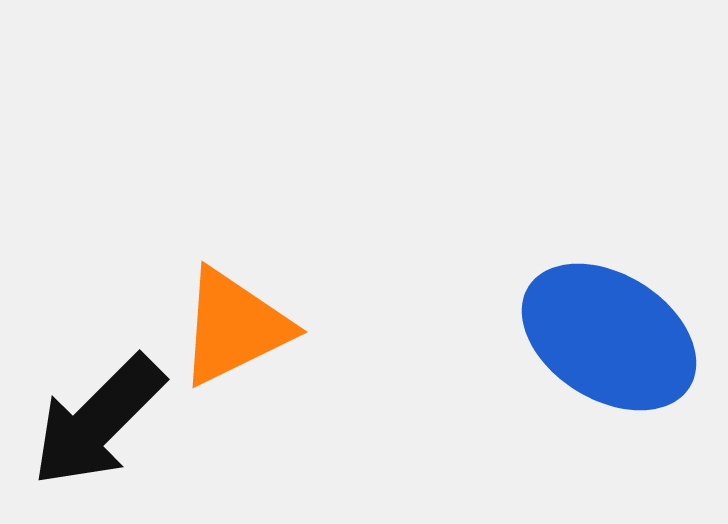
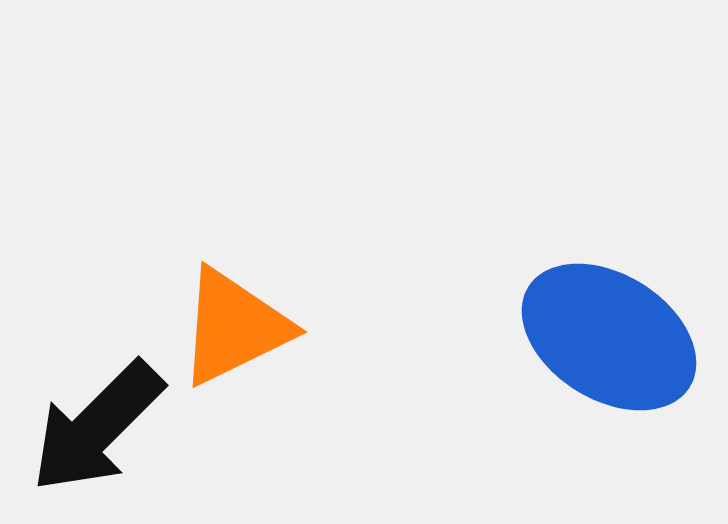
black arrow: moved 1 px left, 6 px down
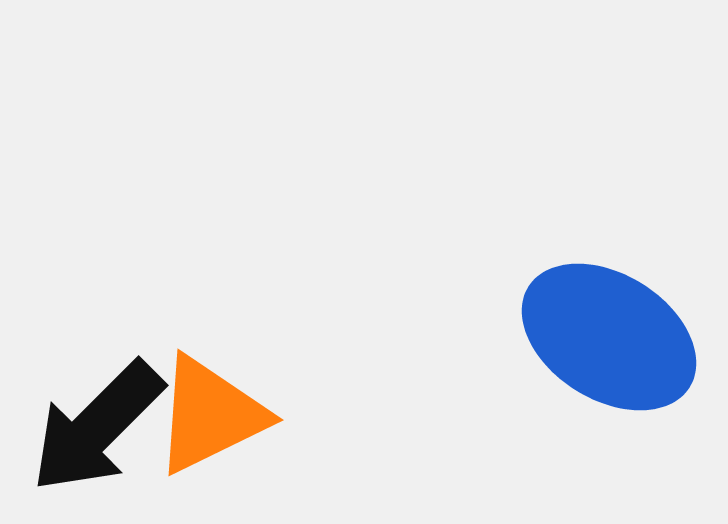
orange triangle: moved 24 px left, 88 px down
